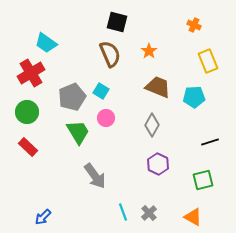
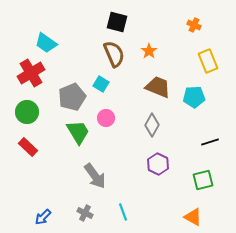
brown semicircle: moved 4 px right
cyan square: moved 7 px up
gray cross: moved 64 px left; rotated 21 degrees counterclockwise
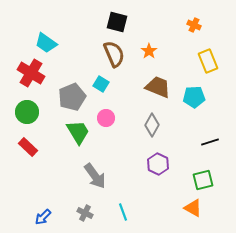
red cross: rotated 28 degrees counterclockwise
orange triangle: moved 9 px up
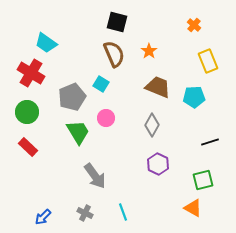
orange cross: rotated 16 degrees clockwise
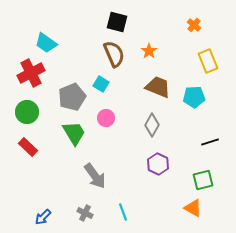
red cross: rotated 32 degrees clockwise
green trapezoid: moved 4 px left, 1 px down
